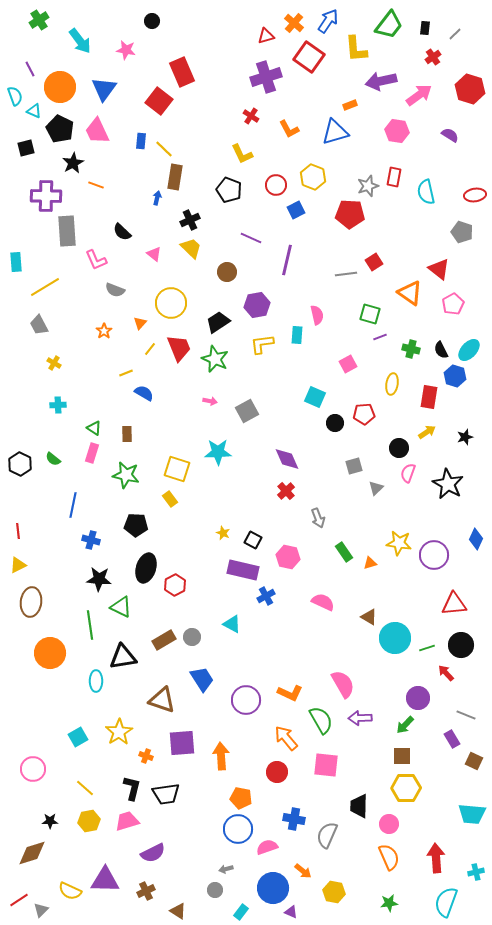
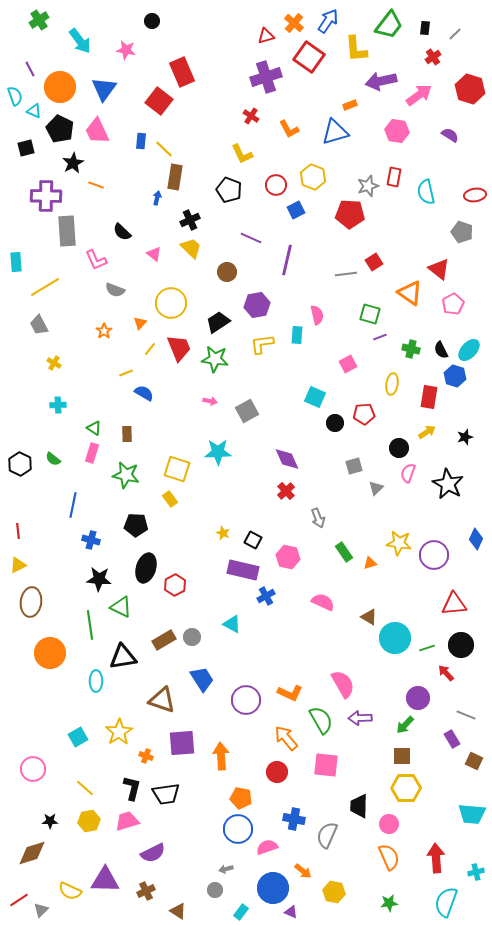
green star at (215, 359): rotated 16 degrees counterclockwise
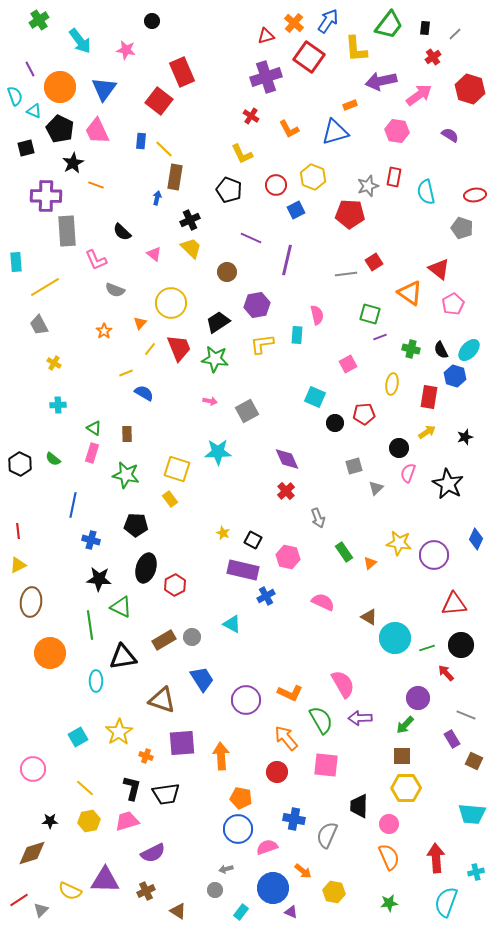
gray pentagon at (462, 232): moved 4 px up
orange triangle at (370, 563): rotated 24 degrees counterclockwise
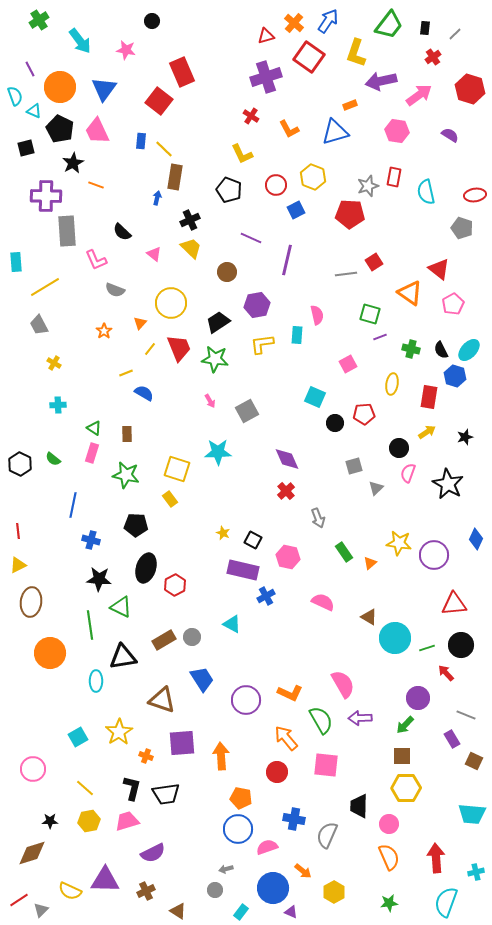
yellow L-shape at (356, 49): moved 4 px down; rotated 24 degrees clockwise
pink arrow at (210, 401): rotated 48 degrees clockwise
yellow hexagon at (334, 892): rotated 20 degrees clockwise
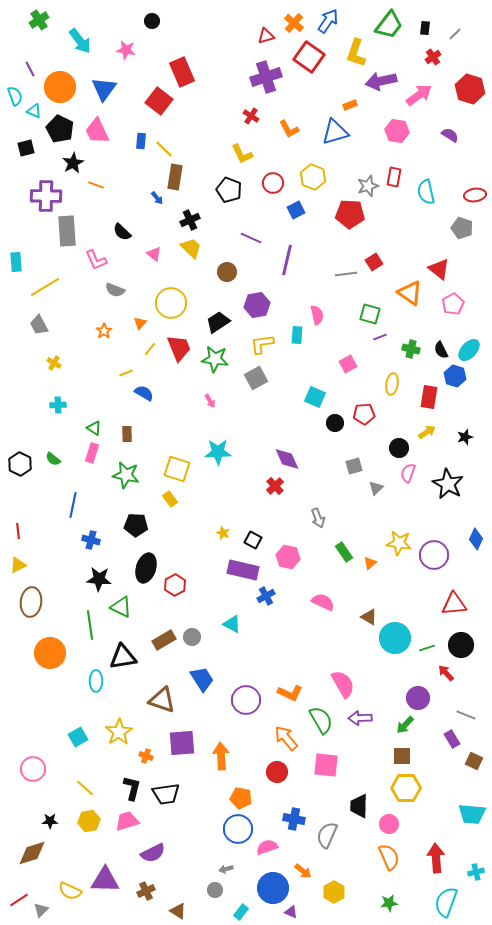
red circle at (276, 185): moved 3 px left, 2 px up
blue arrow at (157, 198): rotated 128 degrees clockwise
gray square at (247, 411): moved 9 px right, 33 px up
red cross at (286, 491): moved 11 px left, 5 px up
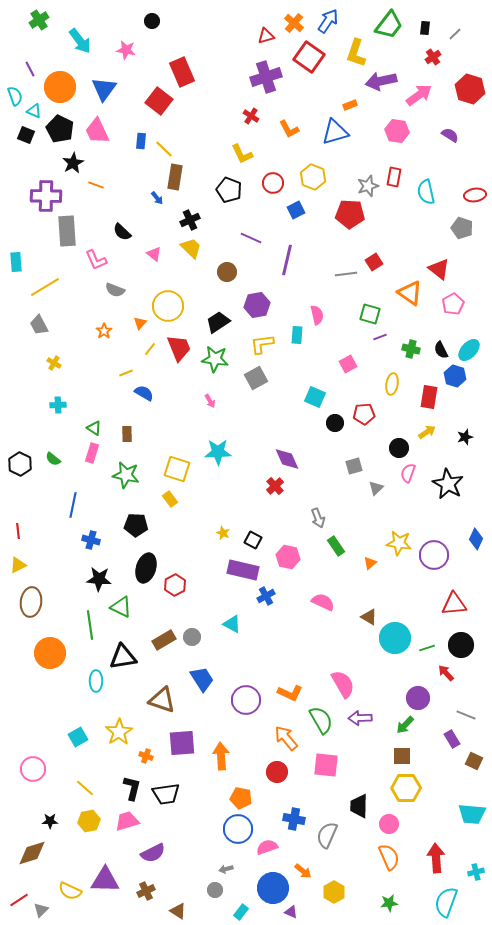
black square at (26, 148): moved 13 px up; rotated 36 degrees clockwise
yellow circle at (171, 303): moved 3 px left, 3 px down
green rectangle at (344, 552): moved 8 px left, 6 px up
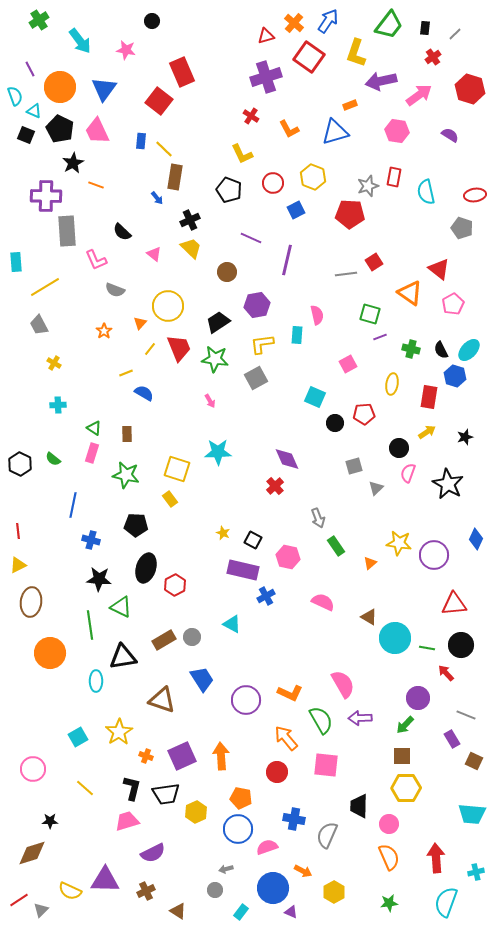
green line at (427, 648): rotated 28 degrees clockwise
purple square at (182, 743): moved 13 px down; rotated 20 degrees counterclockwise
yellow hexagon at (89, 821): moved 107 px right, 9 px up; rotated 15 degrees counterclockwise
orange arrow at (303, 871): rotated 12 degrees counterclockwise
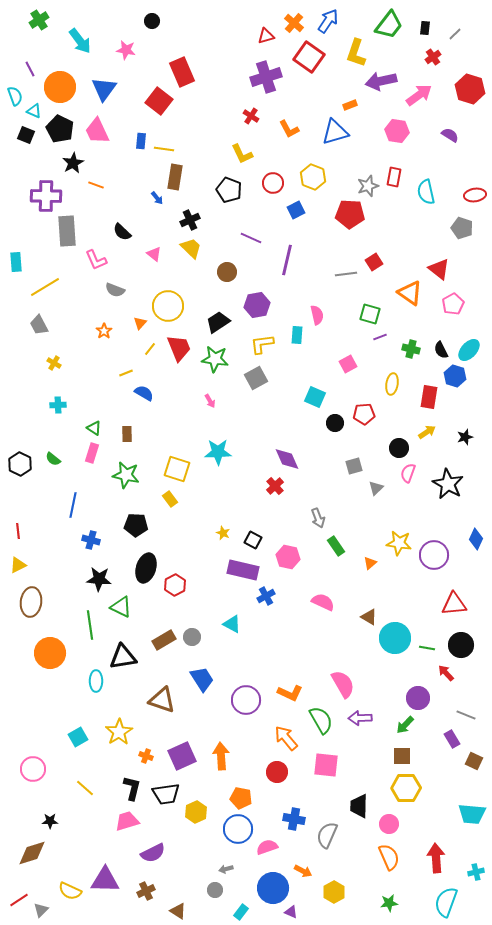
yellow line at (164, 149): rotated 36 degrees counterclockwise
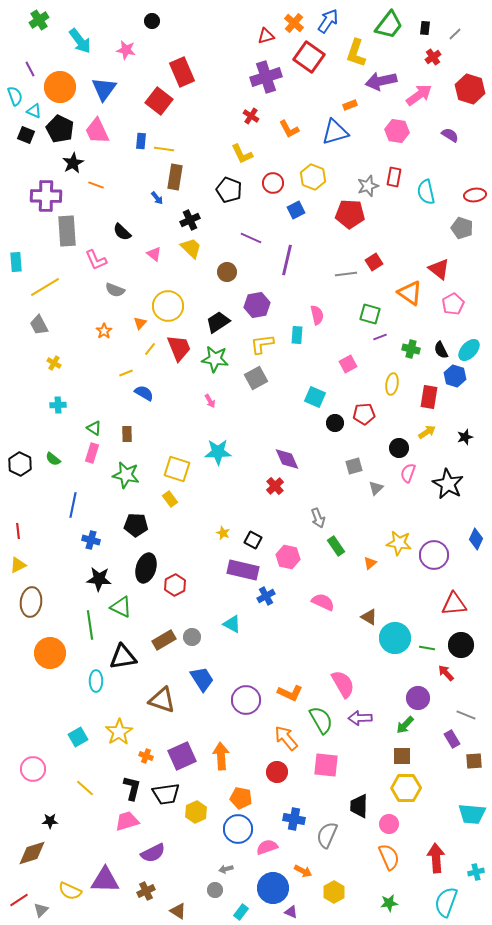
brown square at (474, 761): rotated 30 degrees counterclockwise
